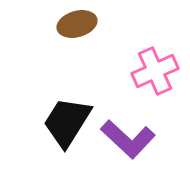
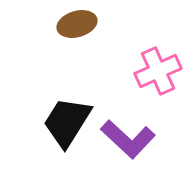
pink cross: moved 3 px right
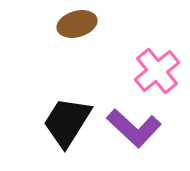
pink cross: moved 1 px left; rotated 15 degrees counterclockwise
purple L-shape: moved 6 px right, 11 px up
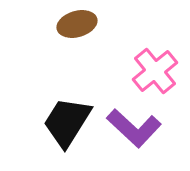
pink cross: moved 2 px left
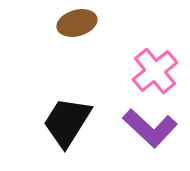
brown ellipse: moved 1 px up
purple L-shape: moved 16 px right
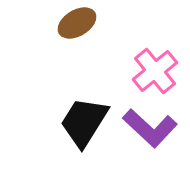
brown ellipse: rotated 15 degrees counterclockwise
black trapezoid: moved 17 px right
